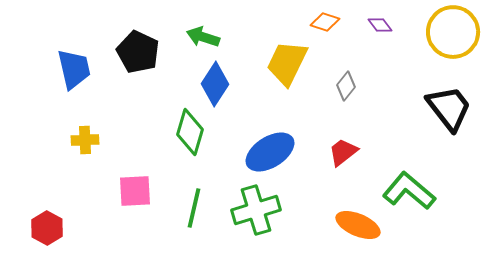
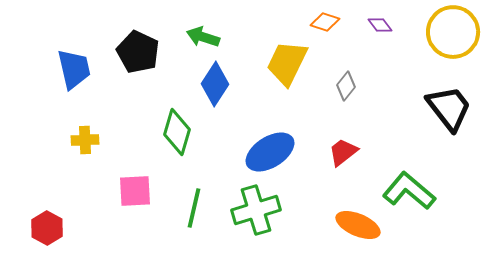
green diamond: moved 13 px left
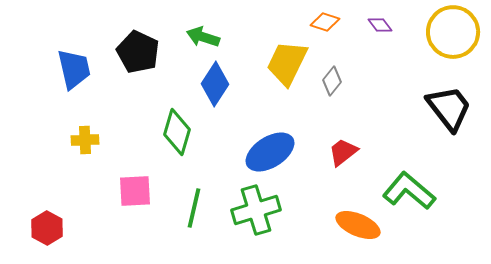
gray diamond: moved 14 px left, 5 px up
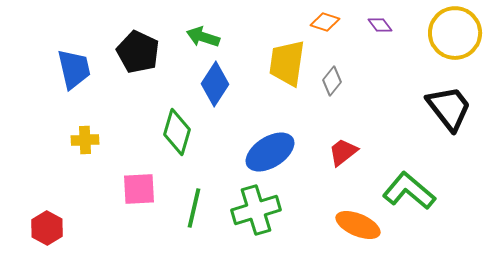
yellow circle: moved 2 px right, 1 px down
yellow trapezoid: rotated 18 degrees counterclockwise
pink square: moved 4 px right, 2 px up
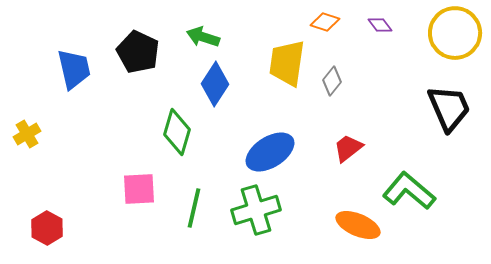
black trapezoid: rotated 15 degrees clockwise
yellow cross: moved 58 px left, 6 px up; rotated 28 degrees counterclockwise
red trapezoid: moved 5 px right, 4 px up
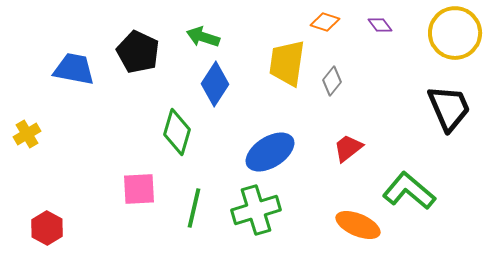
blue trapezoid: rotated 66 degrees counterclockwise
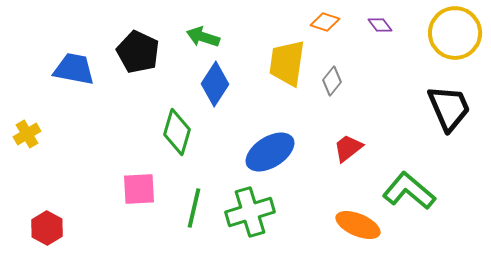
green cross: moved 6 px left, 2 px down
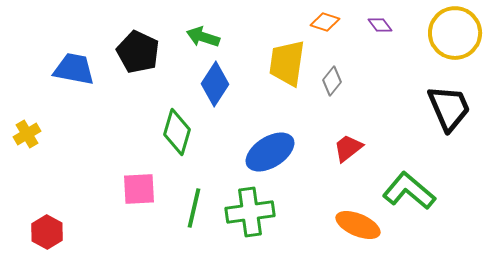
green cross: rotated 9 degrees clockwise
red hexagon: moved 4 px down
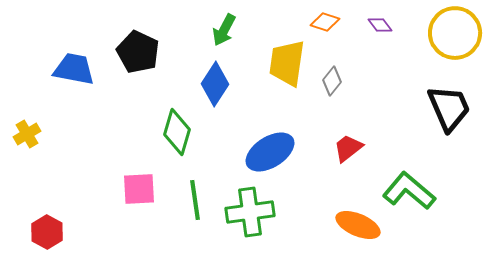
green arrow: moved 21 px right, 7 px up; rotated 80 degrees counterclockwise
green line: moved 1 px right, 8 px up; rotated 21 degrees counterclockwise
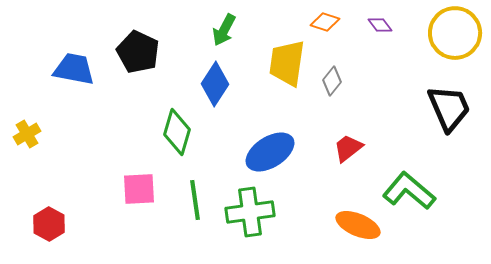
red hexagon: moved 2 px right, 8 px up
